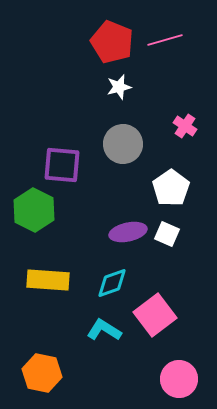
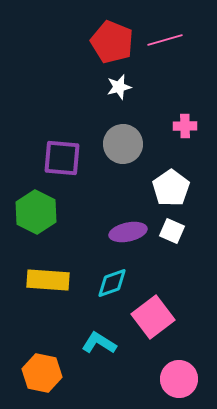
pink cross: rotated 35 degrees counterclockwise
purple square: moved 7 px up
green hexagon: moved 2 px right, 2 px down
white square: moved 5 px right, 3 px up
pink square: moved 2 px left, 2 px down
cyan L-shape: moved 5 px left, 13 px down
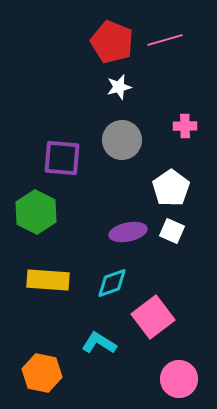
gray circle: moved 1 px left, 4 px up
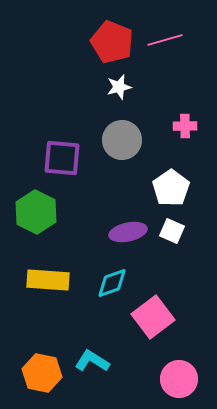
cyan L-shape: moved 7 px left, 18 px down
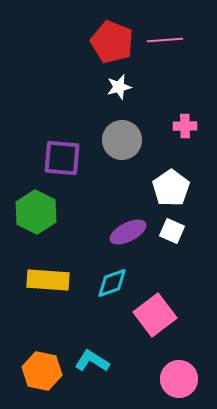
pink line: rotated 12 degrees clockwise
purple ellipse: rotated 15 degrees counterclockwise
pink square: moved 2 px right, 2 px up
orange hexagon: moved 2 px up
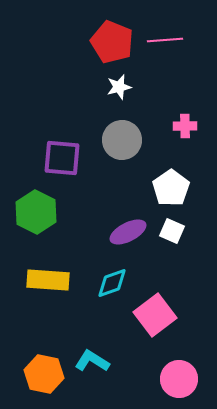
orange hexagon: moved 2 px right, 3 px down
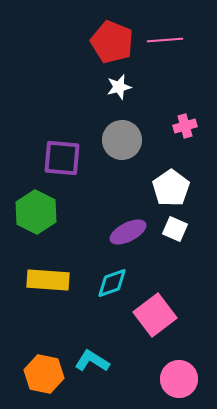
pink cross: rotated 15 degrees counterclockwise
white square: moved 3 px right, 2 px up
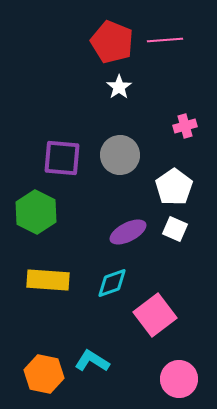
white star: rotated 20 degrees counterclockwise
gray circle: moved 2 px left, 15 px down
white pentagon: moved 3 px right, 1 px up
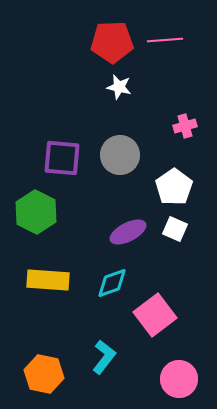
red pentagon: rotated 24 degrees counterclockwise
white star: rotated 25 degrees counterclockwise
cyan L-shape: moved 12 px right, 4 px up; rotated 96 degrees clockwise
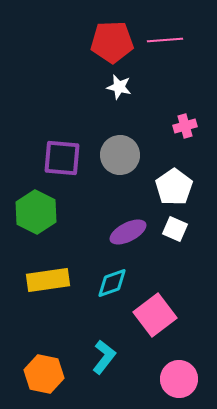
yellow rectangle: rotated 12 degrees counterclockwise
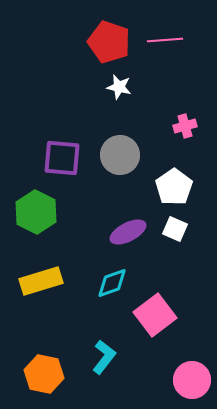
red pentagon: moved 3 px left; rotated 21 degrees clockwise
yellow rectangle: moved 7 px left, 1 px down; rotated 9 degrees counterclockwise
pink circle: moved 13 px right, 1 px down
